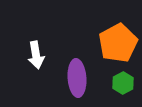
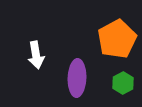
orange pentagon: moved 1 px left, 4 px up
purple ellipse: rotated 6 degrees clockwise
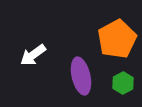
white arrow: moved 3 px left; rotated 64 degrees clockwise
purple ellipse: moved 4 px right, 2 px up; rotated 15 degrees counterclockwise
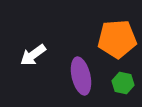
orange pentagon: rotated 24 degrees clockwise
green hexagon: rotated 20 degrees counterclockwise
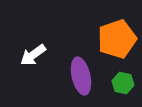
orange pentagon: rotated 15 degrees counterclockwise
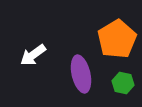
orange pentagon: rotated 12 degrees counterclockwise
purple ellipse: moved 2 px up
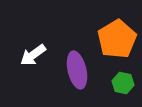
purple ellipse: moved 4 px left, 4 px up
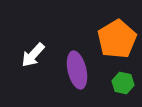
white arrow: rotated 12 degrees counterclockwise
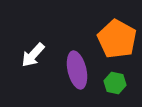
orange pentagon: rotated 12 degrees counterclockwise
green hexagon: moved 8 px left
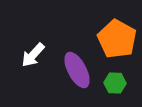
purple ellipse: rotated 15 degrees counterclockwise
green hexagon: rotated 10 degrees counterclockwise
